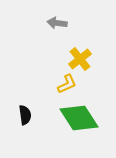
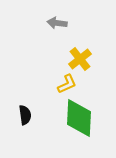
green diamond: rotated 36 degrees clockwise
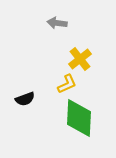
black semicircle: moved 16 px up; rotated 78 degrees clockwise
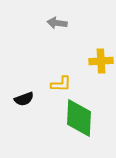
yellow cross: moved 21 px right, 2 px down; rotated 35 degrees clockwise
yellow L-shape: moved 6 px left; rotated 25 degrees clockwise
black semicircle: moved 1 px left
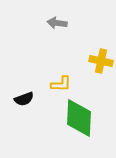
yellow cross: rotated 15 degrees clockwise
